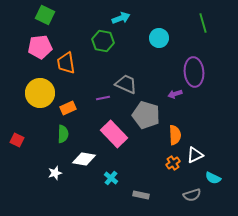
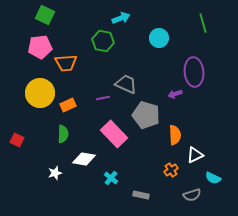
orange trapezoid: rotated 85 degrees counterclockwise
orange rectangle: moved 3 px up
orange cross: moved 2 px left, 7 px down
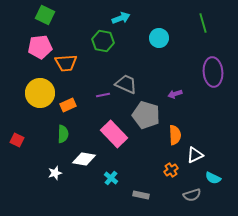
purple ellipse: moved 19 px right
purple line: moved 3 px up
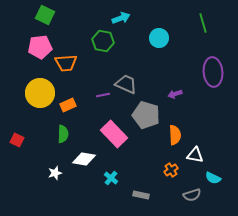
white triangle: rotated 36 degrees clockwise
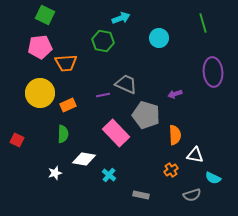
pink rectangle: moved 2 px right, 1 px up
cyan cross: moved 2 px left, 3 px up
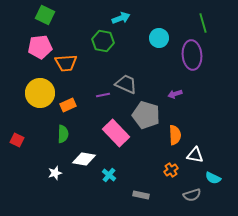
purple ellipse: moved 21 px left, 17 px up
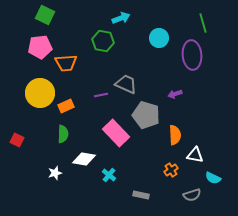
purple line: moved 2 px left
orange rectangle: moved 2 px left, 1 px down
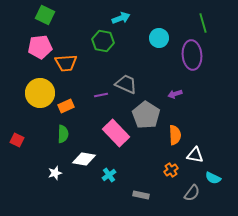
gray pentagon: rotated 16 degrees clockwise
cyan cross: rotated 16 degrees clockwise
gray semicircle: moved 2 px up; rotated 36 degrees counterclockwise
